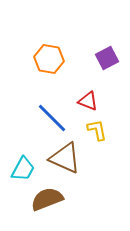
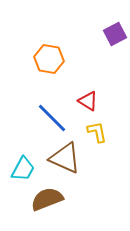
purple square: moved 8 px right, 24 px up
red triangle: rotated 10 degrees clockwise
yellow L-shape: moved 2 px down
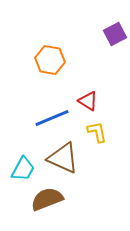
orange hexagon: moved 1 px right, 1 px down
blue line: rotated 68 degrees counterclockwise
brown triangle: moved 2 px left
